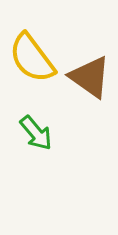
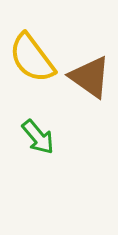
green arrow: moved 2 px right, 4 px down
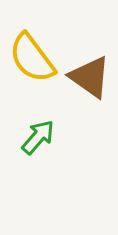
green arrow: rotated 99 degrees counterclockwise
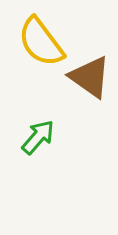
yellow semicircle: moved 9 px right, 16 px up
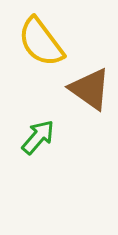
brown triangle: moved 12 px down
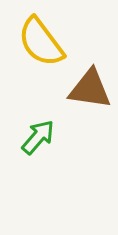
brown triangle: rotated 27 degrees counterclockwise
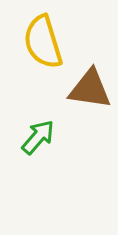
yellow semicircle: moved 2 px right; rotated 20 degrees clockwise
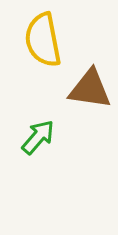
yellow semicircle: moved 2 px up; rotated 6 degrees clockwise
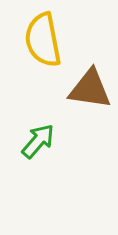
green arrow: moved 4 px down
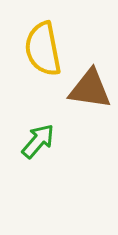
yellow semicircle: moved 9 px down
